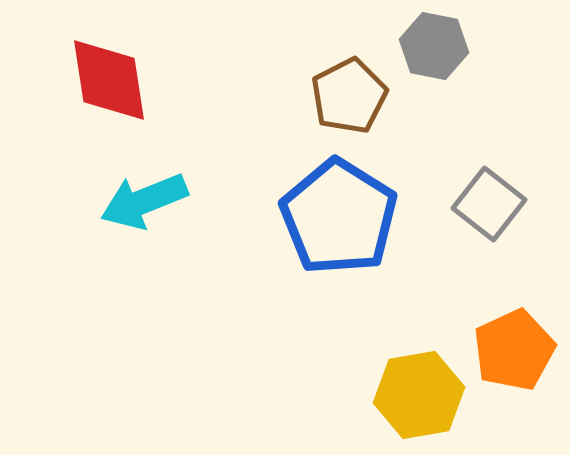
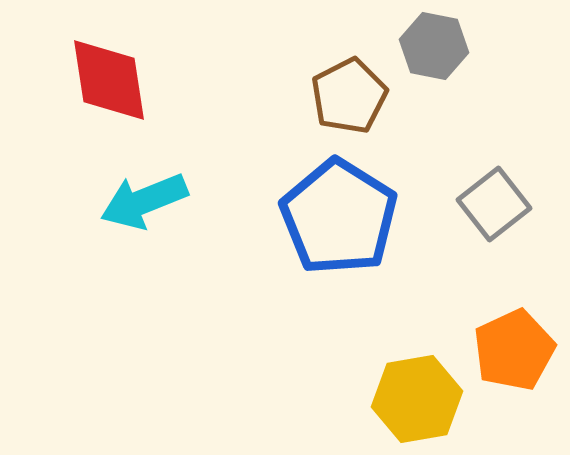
gray square: moved 5 px right; rotated 14 degrees clockwise
yellow hexagon: moved 2 px left, 4 px down
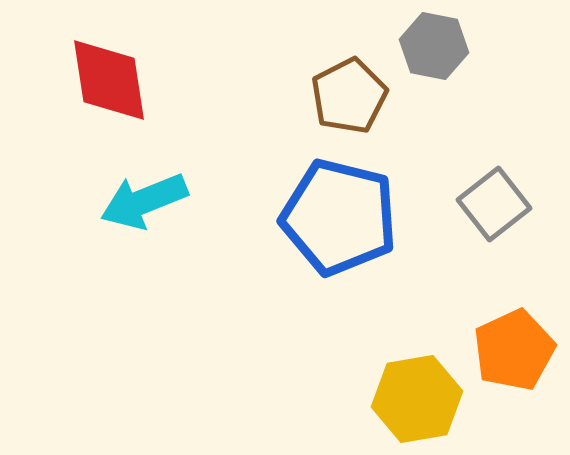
blue pentagon: rotated 18 degrees counterclockwise
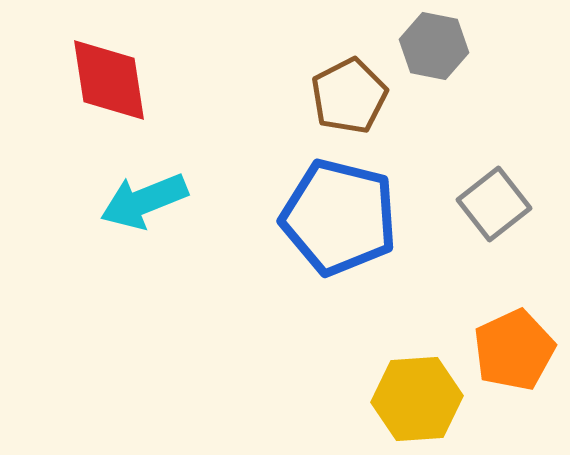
yellow hexagon: rotated 6 degrees clockwise
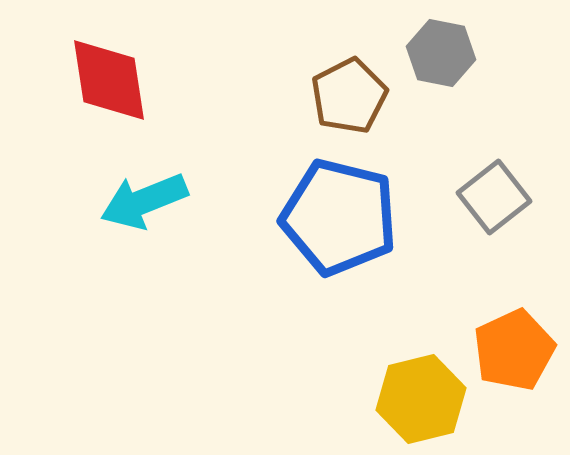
gray hexagon: moved 7 px right, 7 px down
gray square: moved 7 px up
yellow hexagon: moved 4 px right; rotated 10 degrees counterclockwise
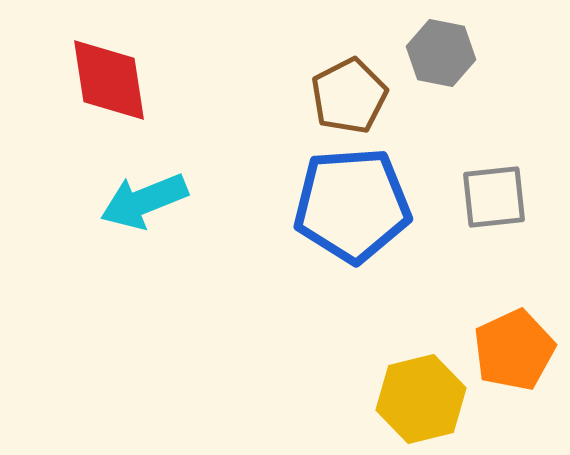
gray square: rotated 32 degrees clockwise
blue pentagon: moved 13 px right, 12 px up; rotated 18 degrees counterclockwise
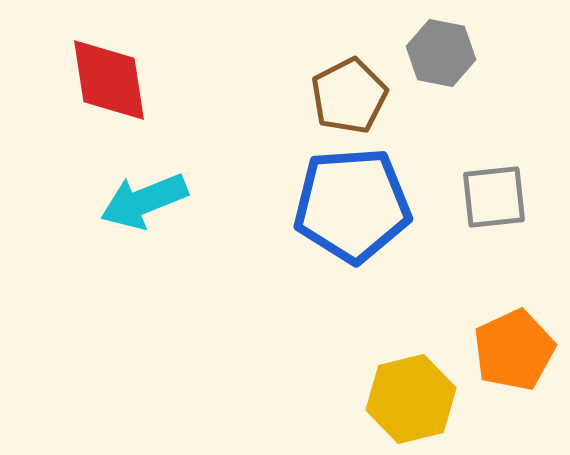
yellow hexagon: moved 10 px left
